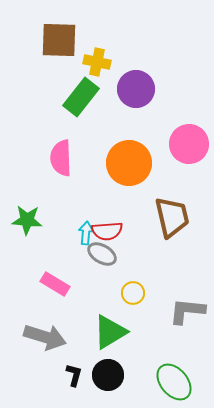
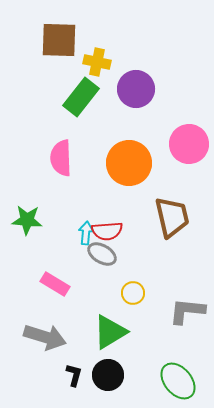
green ellipse: moved 4 px right, 1 px up
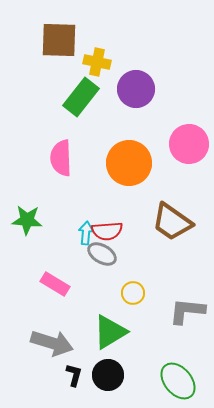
brown trapezoid: moved 5 px down; rotated 138 degrees clockwise
gray arrow: moved 7 px right, 6 px down
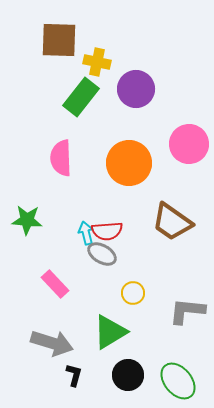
cyan arrow: rotated 20 degrees counterclockwise
pink rectangle: rotated 16 degrees clockwise
black circle: moved 20 px right
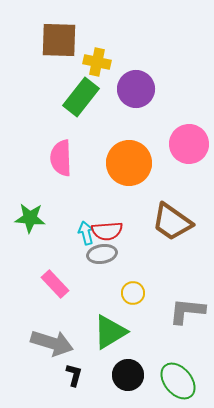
green star: moved 3 px right, 2 px up
gray ellipse: rotated 40 degrees counterclockwise
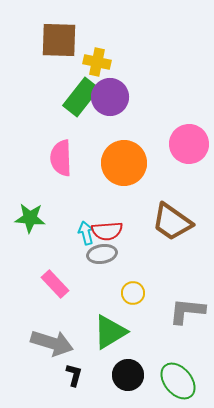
purple circle: moved 26 px left, 8 px down
orange circle: moved 5 px left
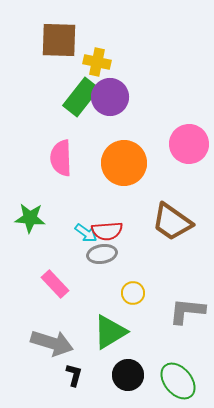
cyan arrow: rotated 140 degrees clockwise
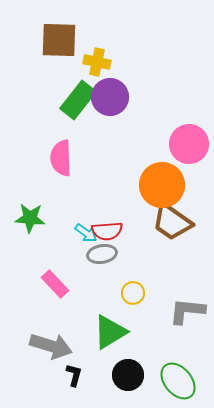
green rectangle: moved 3 px left, 3 px down
orange circle: moved 38 px right, 22 px down
gray arrow: moved 1 px left, 3 px down
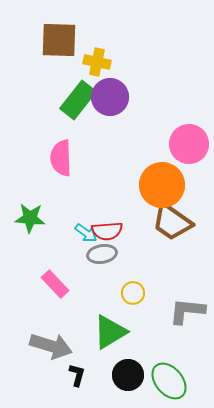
black L-shape: moved 3 px right
green ellipse: moved 9 px left
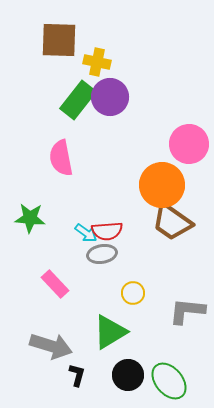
pink semicircle: rotated 9 degrees counterclockwise
